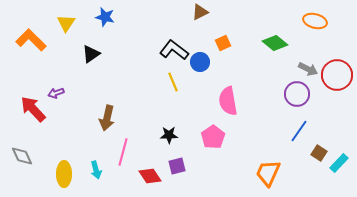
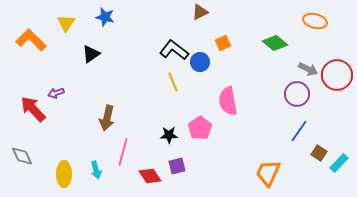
pink pentagon: moved 13 px left, 9 px up
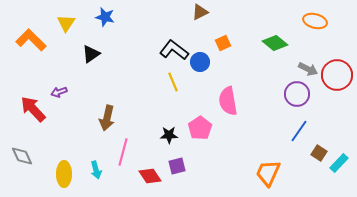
purple arrow: moved 3 px right, 1 px up
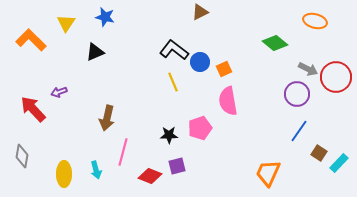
orange square: moved 1 px right, 26 px down
black triangle: moved 4 px right, 2 px up; rotated 12 degrees clockwise
red circle: moved 1 px left, 2 px down
pink pentagon: rotated 15 degrees clockwise
gray diamond: rotated 35 degrees clockwise
red diamond: rotated 35 degrees counterclockwise
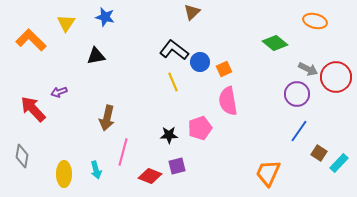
brown triangle: moved 8 px left; rotated 18 degrees counterclockwise
black triangle: moved 1 px right, 4 px down; rotated 12 degrees clockwise
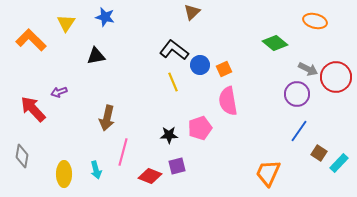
blue circle: moved 3 px down
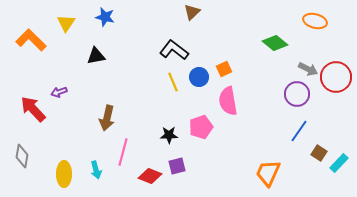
blue circle: moved 1 px left, 12 px down
pink pentagon: moved 1 px right, 1 px up
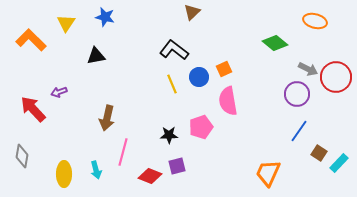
yellow line: moved 1 px left, 2 px down
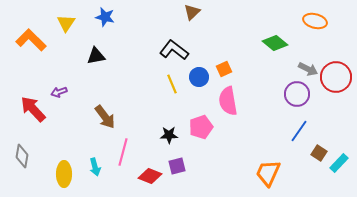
brown arrow: moved 2 px left, 1 px up; rotated 50 degrees counterclockwise
cyan arrow: moved 1 px left, 3 px up
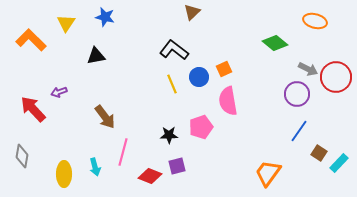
orange trapezoid: rotated 12 degrees clockwise
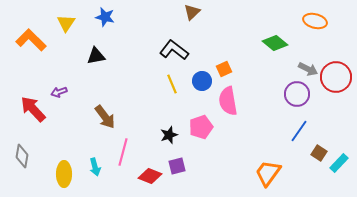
blue circle: moved 3 px right, 4 px down
black star: rotated 18 degrees counterclockwise
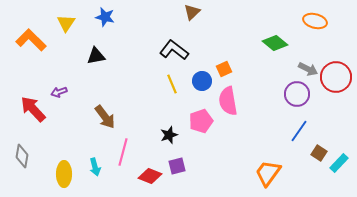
pink pentagon: moved 6 px up
